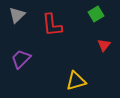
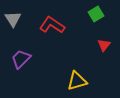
gray triangle: moved 4 px left, 4 px down; rotated 18 degrees counterclockwise
red L-shape: rotated 130 degrees clockwise
yellow triangle: moved 1 px right
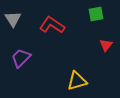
green square: rotated 21 degrees clockwise
red triangle: moved 2 px right
purple trapezoid: moved 1 px up
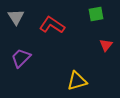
gray triangle: moved 3 px right, 2 px up
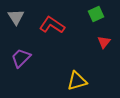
green square: rotated 14 degrees counterclockwise
red triangle: moved 2 px left, 3 px up
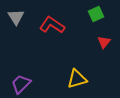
purple trapezoid: moved 26 px down
yellow triangle: moved 2 px up
